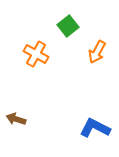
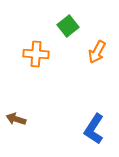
orange cross: rotated 25 degrees counterclockwise
blue L-shape: moved 1 px left, 1 px down; rotated 84 degrees counterclockwise
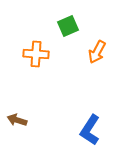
green square: rotated 15 degrees clockwise
brown arrow: moved 1 px right, 1 px down
blue L-shape: moved 4 px left, 1 px down
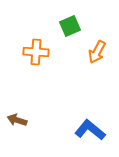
green square: moved 2 px right
orange cross: moved 2 px up
blue L-shape: rotated 96 degrees clockwise
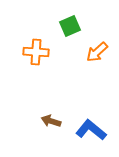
orange arrow: rotated 20 degrees clockwise
brown arrow: moved 34 px right, 1 px down
blue L-shape: moved 1 px right
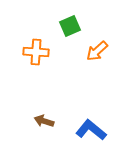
orange arrow: moved 1 px up
brown arrow: moved 7 px left
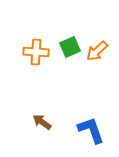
green square: moved 21 px down
brown arrow: moved 2 px left, 1 px down; rotated 18 degrees clockwise
blue L-shape: rotated 32 degrees clockwise
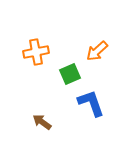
green square: moved 27 px down
orange cross: rotated 15 degrees counterclockwise
blue L-shape: moved 27 px up
